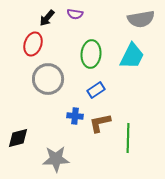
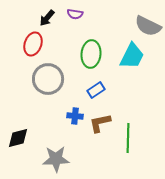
gray semicircle: moved 7 px right, 7 px down; rotated 36 degrees clockwise
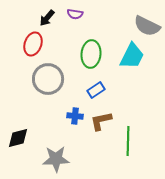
gray semicircle: moved 1 px left
brown L-shape: moved 1 px right, 2 px up
green line: moved 3 px down
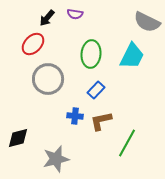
gray semicircle: moved 4 px up
red ellipse: rotated 25 degrees clockwise
blue rectangle: rotated 12 degrees counterclockwise
green line: moved 1 px left, 2 px down; rotated 28 degrees clockwise
gray star: rotated 12 degrees counterclockwise
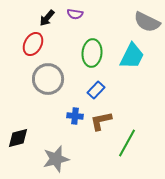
red ellipse: rotated 15 degrees counterclockwise
green ellipse: moved 1 px right, 1 px up
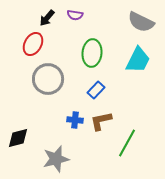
purple semicircle: moved 1 px down
gray semicircle: moved 6 px left
cyan trapezoid: moved 6 px right, 4 px down
blue cross: moved 4 px down
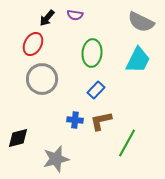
gray circle: moved 6 px left
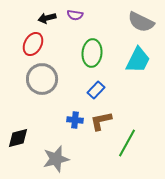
black arrow: rotated 36 degrees clockwise
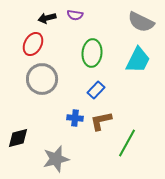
blue cross: moved 2 px up
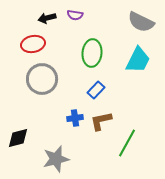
red ellipse: rotated 50 degrees clockwise
blue cross: rotated 14 degrees counterclockwise
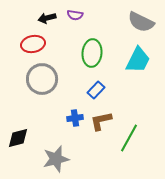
green line: moved 2 px right, 5 px up
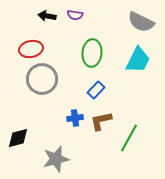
black arrow: moved 2 px up; rotated 24 degrees clockwise
red ellipse: moved 2 px left, 5 px down
